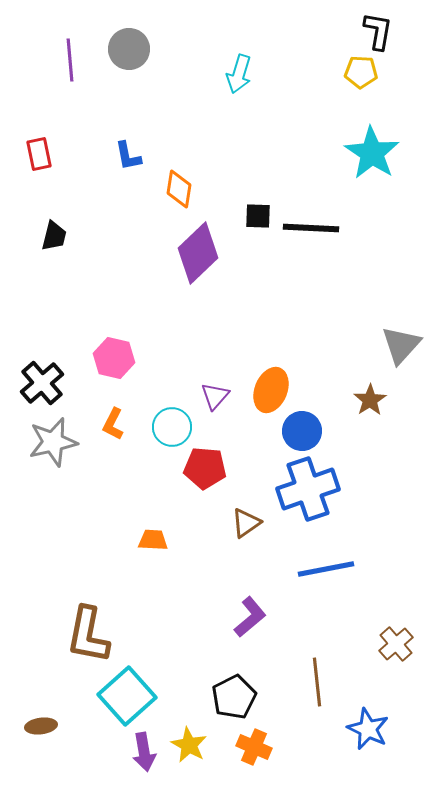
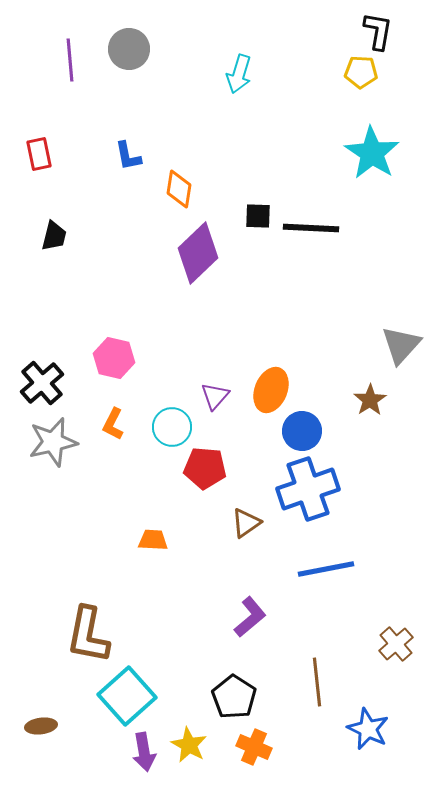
black pentagon: rotated 12 degrees counterclockwise
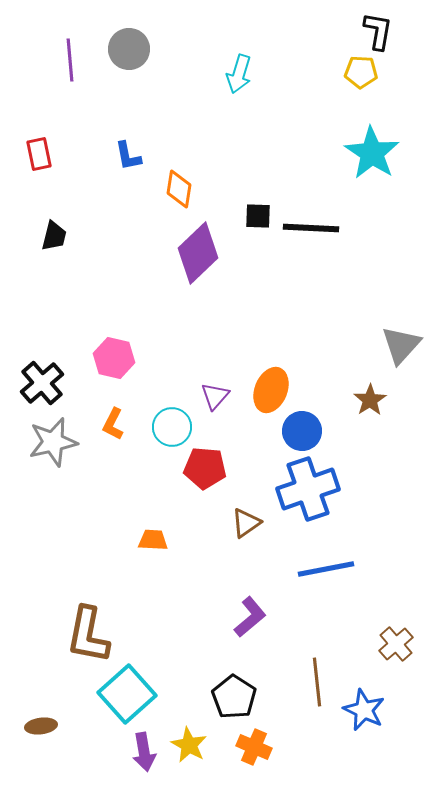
cyan square: moved 2 px up
blue star: moved 4 px left, 19 px up
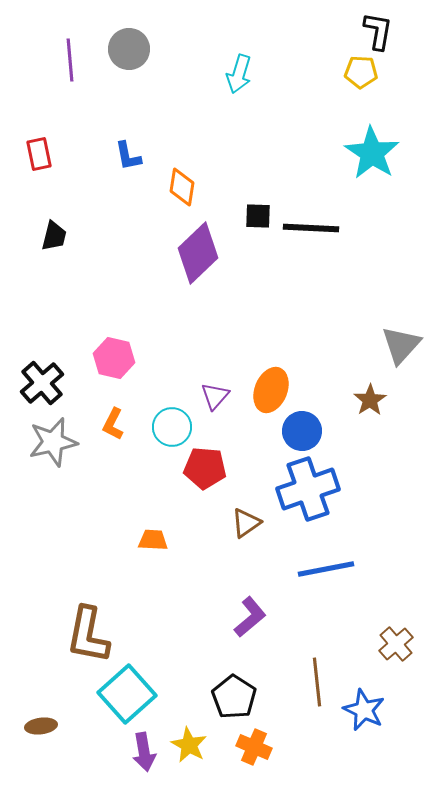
orange diamond: moved 3 px right, 2 px up
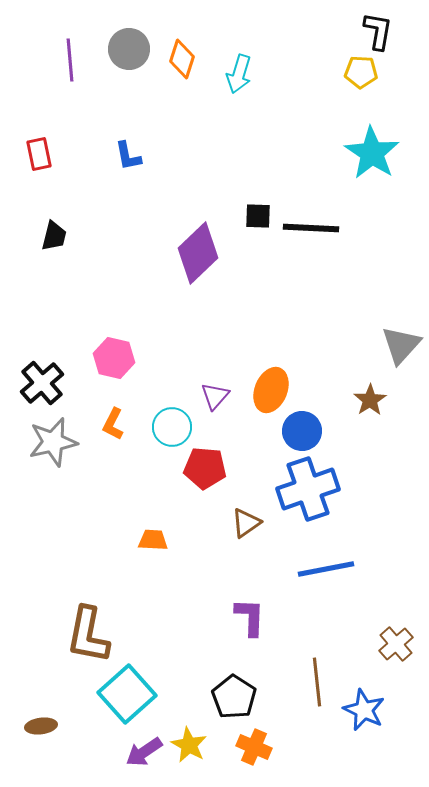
orange diamond: moved 128 px up; rotated 9 degrees clockwise
purple L-shape: rotated 48 degrees counterclockwise
purple arrow: rotated 66 degrees clockwise
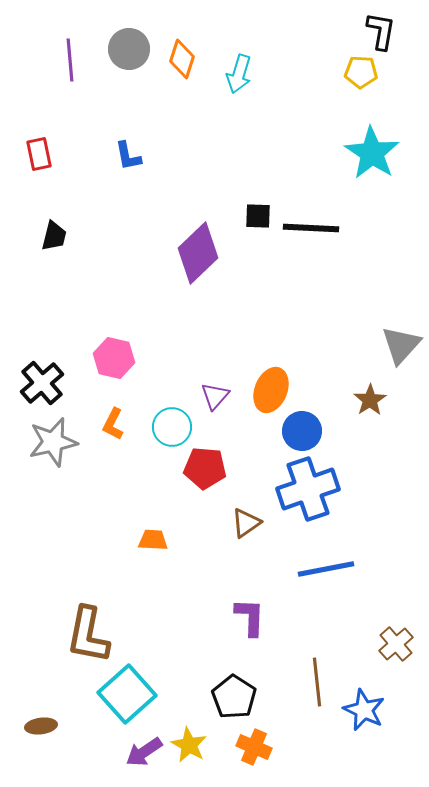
black L-shape: moved 3 px right
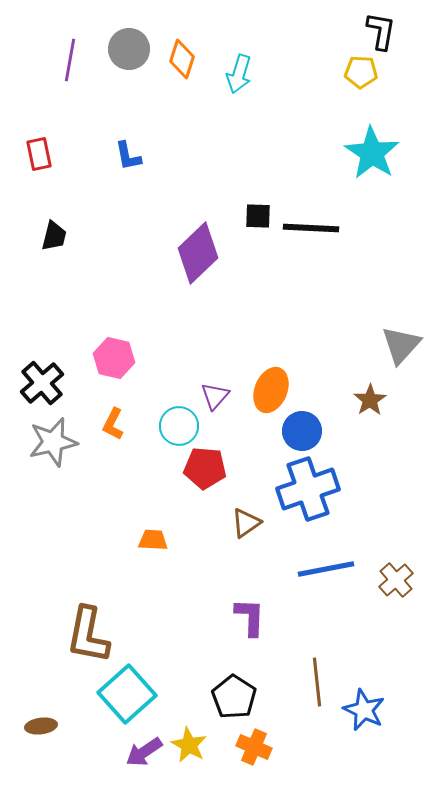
purple line: rotated 15 degrees clockwise
cyan circle: moved 7 px right, 1 px up
brown cross: moved 64 px up
